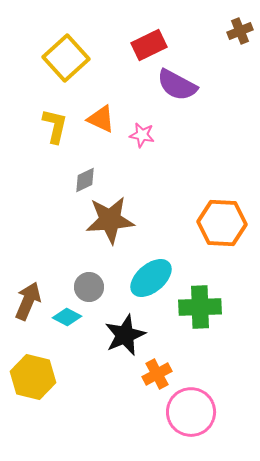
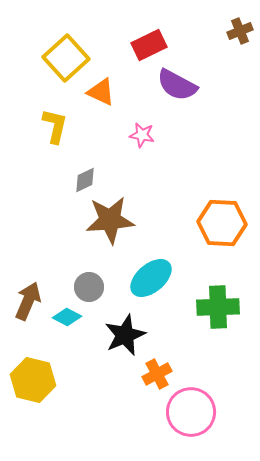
orange triangle: moved 27 px up
green cross: moved 18 px right
yellow hexagon: moved 3 px down
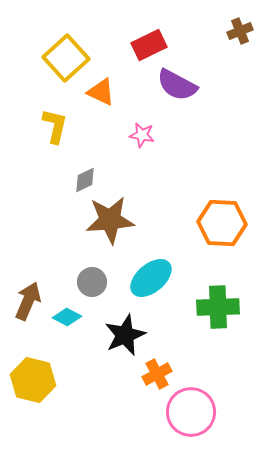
gray circle: moved 3 px right, 5 px up
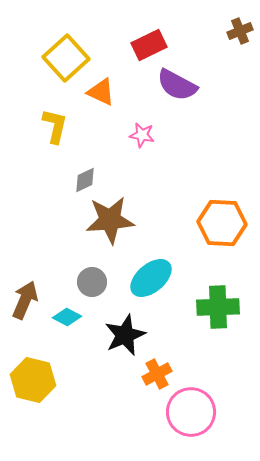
brown arrow: moved 3 px left, 1 px up
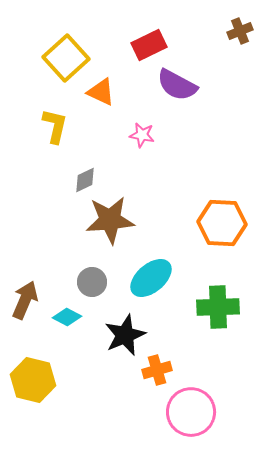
orange cross: moved 4 px up; rotated 12 degrees clockwise
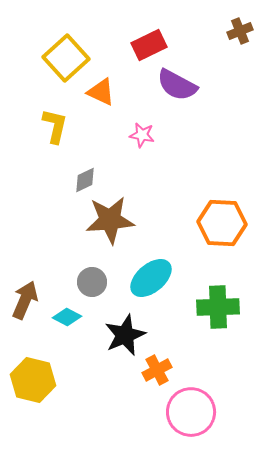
orange cross: rotated 12 degrees counterclockwise
